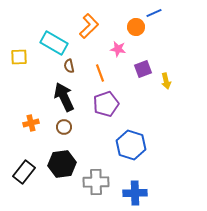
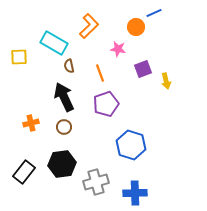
gray cross: rotated 15 degrees counterclockwise
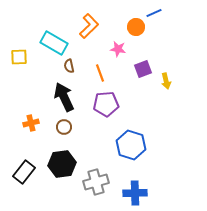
purple pentagon: rotated 15 degrees clockwise
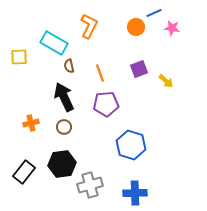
orange L-shape: rotated 20 degrees counterclockwise
pink star: moved 54 px right, 21 px up
purple square: moved 4 px left
yellow arrow: rotated 35 degrees counterclockwise
gray cross: moved 6 px left, 3 px down
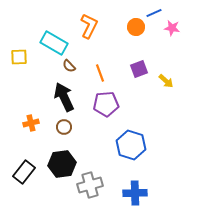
brown semicircle: rotated 32 degrees counterclockwise
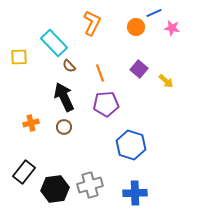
orange L-shape: moved 3 px right, 3 px up
cyan rectangle: rotated 16 degrees clockwise
purple square: rotated 30 degrees counterclockwise
black hexagon: moved 7 px left, 25 px down
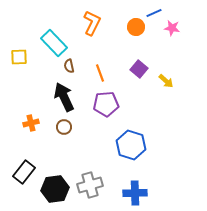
brown semicircle: rotated 32 degrees clockwise
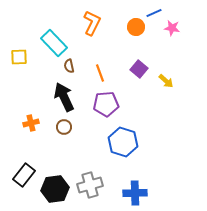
blue hexagon: moved 8 px left, 3 px up
black rectangle: moved 3 px down
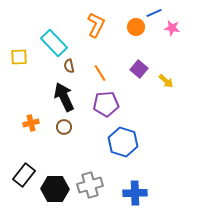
orange L-shape: moved 4 px right, 2 px down
orange line: rotated 12 degrees counterclockwise
black hexagon: rotated 8 degrees clockwise
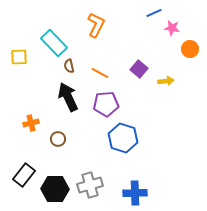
orange circle: moved 54 px right, 22 px down
orange line: rotated 30 degrees counterclockwise
yellow arrow: rotated 49 degrees counterclockwise
black arrow: moved 4 px right
brown circle: moved 6 px left, 12 px down
blue hexagon: moved 4 px up
